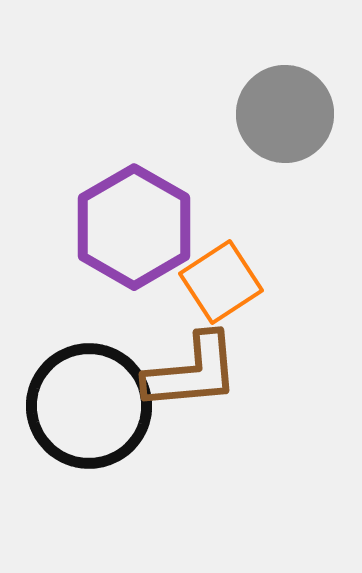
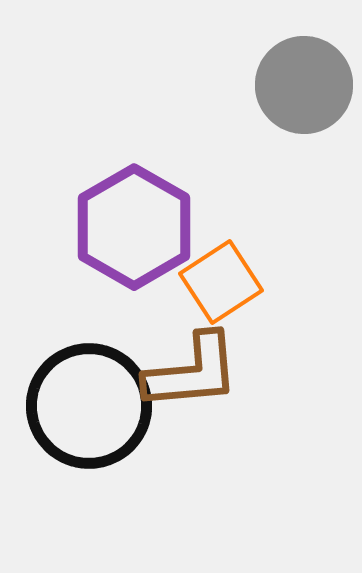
gray circle: moved 19 px right, 29 px up
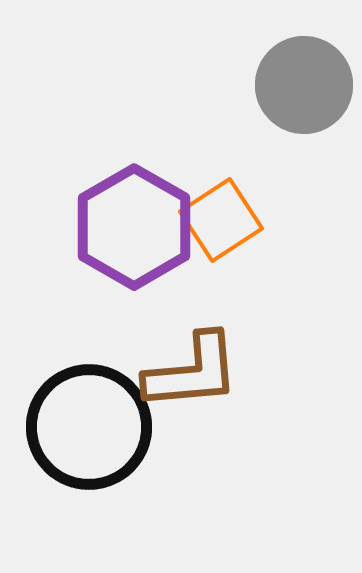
orange square: moved 62 px up
black circle: moved 21 px down
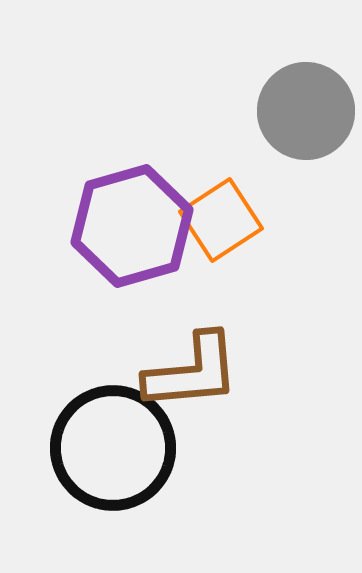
gray circle: moved 2 px right, 26 px down
purple hexagon: moved 2 px left, 1 px up; rotated 14 degrees clockwise
black circle: moved 24 px right, 21 px down
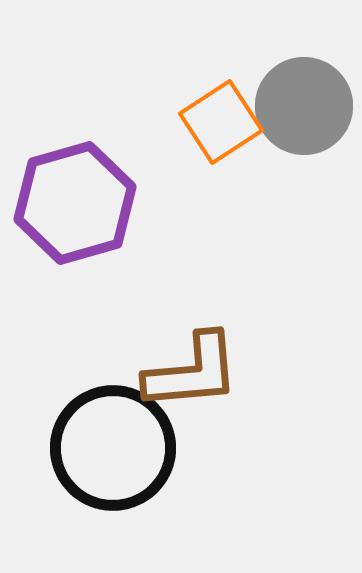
gray circle: moved 2 px left, 5 px up
orange square: moved 98 px up
purple hexagon: moved 57 px left, 23 px up
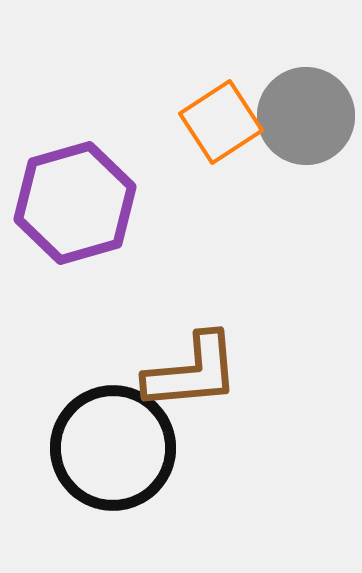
gray circle: moved 2 px right, 10 px down
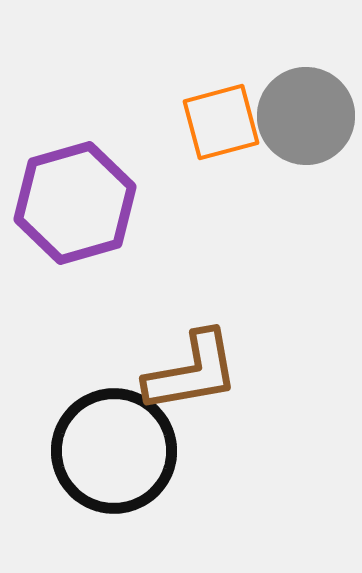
orange square: rotated 18 degrees clockwise
brown L-shape: rotated 5 degrees counterclockwise
black circle: moved 1 px right, 3 px down
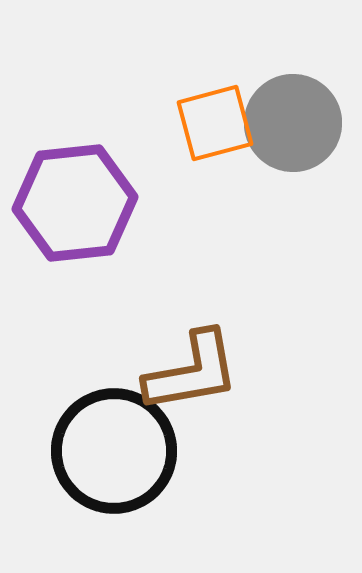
gray circle: moved 13 px left, 7 px down
orange square: moved 6 px left, 1 px down
purple hexagon: rotated 10 degrees clockwise
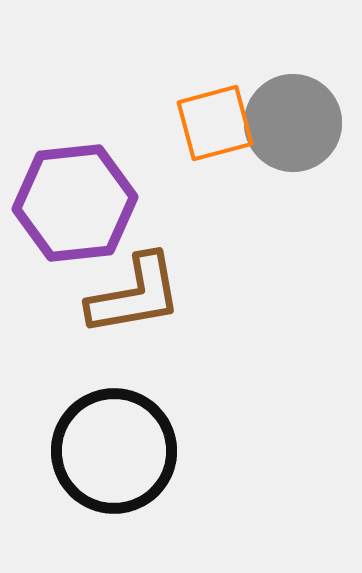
brown L-shape: moved 57 px left, 77 px up
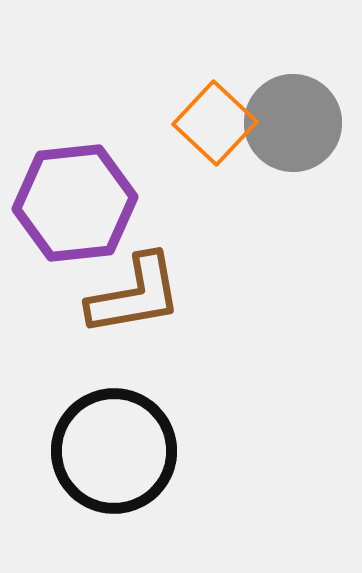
orange square: rotated 32 degrees counterclockwise
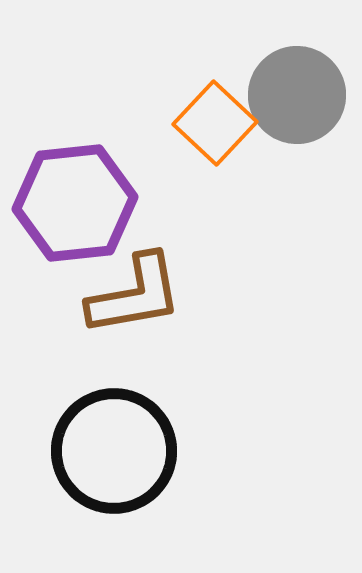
gray circle: moved 4 px right, 28 px up
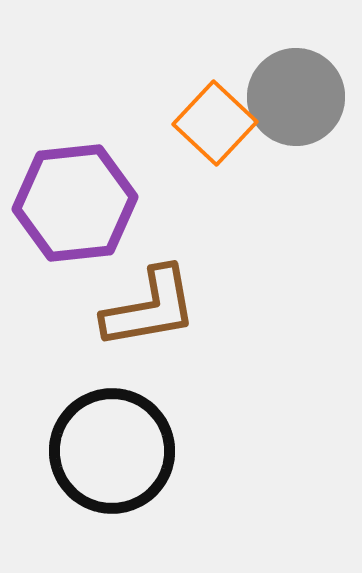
gray circle: moved 1 px left, 2 px down
brown L-shape: moved 15 px right, 13 px down
black circle: moved 2 px left
